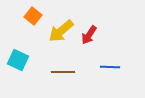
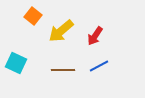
red arrow: moved 6 px right, 1 px down
cyan square: moved 2 px left, 3 px down
blue line: moved 11 px left, 1 px up; rotated 30 degrees counterclockwise
brown line: moved 2 px up
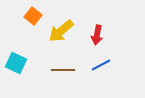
red arrow: moved 2 px right, 1 px up; rotated 24 degrees counterclockwise
blue line: moved 2 px right, 1 px up
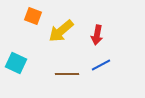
orange square: rotated 18 degrees counterclockwise
brown line: moved 4 px right, 4 px down
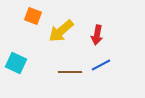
brown line: moved 3 px right, 2 px up
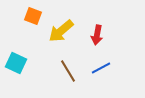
blue line: moved 3 px down
brown line: moved 2 px left, 1 px up; rotated 60 degrees clockwise
